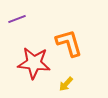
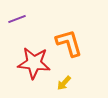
yellow arrow: moved 2 px left, 1 px up
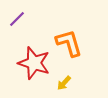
purple line: rotated 24 degrees counterclockwise
red star: rotated 12 degrees clockwise
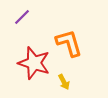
purple line: moved 5 px right, 2 px up
yellow arrow: moved 1 px up; rotated 70 degrees counterclockwise
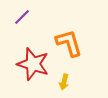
red star: moved 1 px left, 1 px down
yellow arrow: rotated 42 degrees clockwise
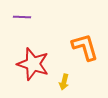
purple line: rotated 48 degrees clockwise
orange L-shape: moved 16 px right, 4 px down
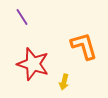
purple line: rotated 54 degrees clockwise
orange L-shape: moved 1 px left, 1 px up
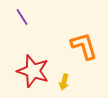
red star: moved 7 px down
